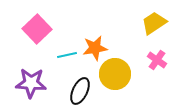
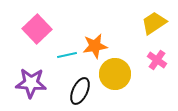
orange star: moved 2 px up
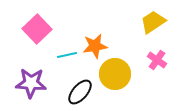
yellow trapezoid: moved 1 px left, 1 px up
black ellipse: moved 1 px down; rotated 16 degrees clockwise
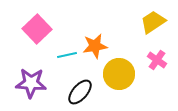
yellow circle: moved 4 px right
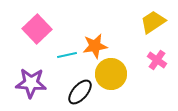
yellow circle: moved 8 px left
